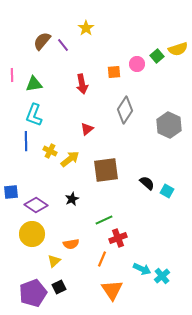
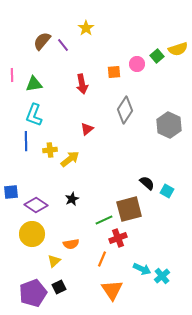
yellow cross: moved 1 px up; rotated 32 degrees counterclockwise
brown square: moved 23 px right, 39 px down; rotated 8 degrees counterclockwise
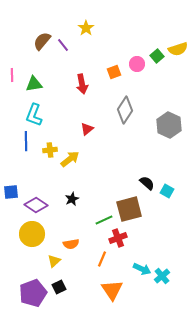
orange square: rotated 16 degrees counterclockwise
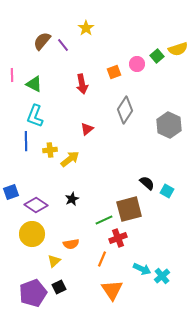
green triangle: rotated 36 degrees clockwise
cyan L-shape: moved 1 px right, 1 px down
blue square: rotated 14 degrees counterclockwise
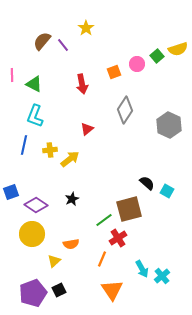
blue line: moved 2 px left, 4 px down; rotated 12 degrees clockwise
green line: rotated 12 degrees counterclockwise
red cross: rotated 12 degrees counterclockwise
cyan arrow: rotated 36 degrees clockwise
black square: moved 3 px down
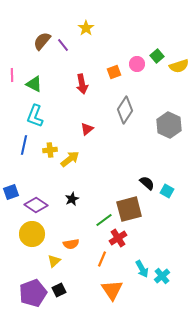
yellow semicircle: moved 1 px right, 17 px down
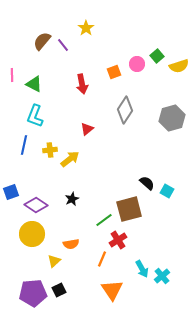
gray hexagon: moved 3 px right, 7 px up; rotated 20 degrees clockwise
red cross: moved 2 px down
purple pentagon: rotated 16 degrees clockwise
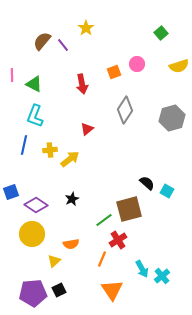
green square: moved 4 px right, 23 px up
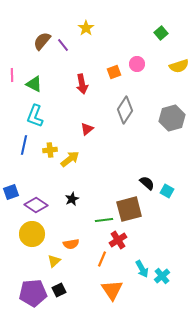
green line: rotated 30 degrees clockwise
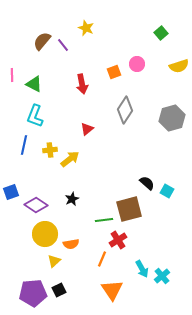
yellow star: rotated 14 degrees counterclockwise
yellow circle: moved 13 px right
